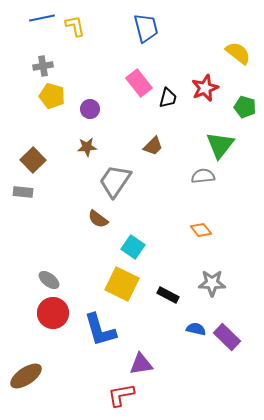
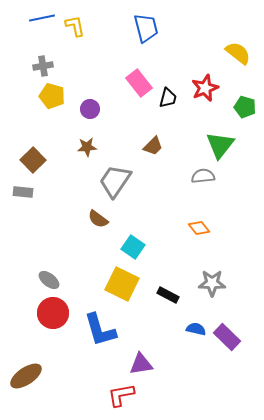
orange diamond: moved 2 px left, 2 px up
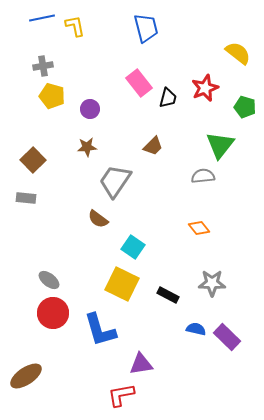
gray rectangle: moved 3 px right, 6 px down
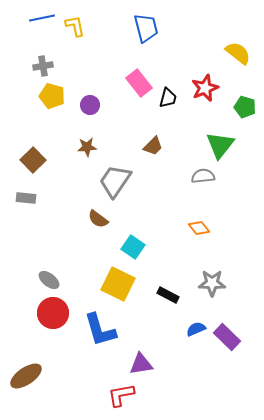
purple circle: moved 4 px up
yellow square: moved 4 px left
blue semicircle: rotated 36 degrees counterclockwise
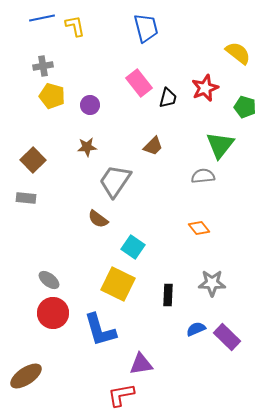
black rectangle: rotated 65 degrees clockwise
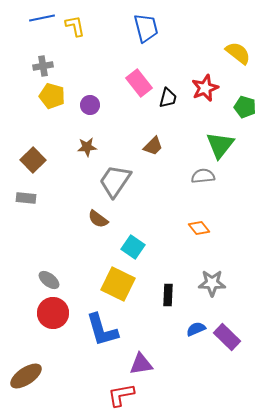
blue L-shape: moved 2 px right
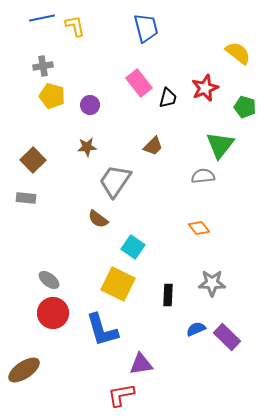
brown ellipse: moved 2 px left, 6 px up
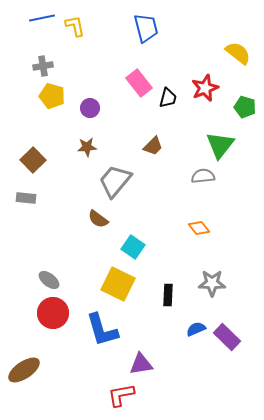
purple circle: moved 3 px down
gray trapezoid: rotated 6 degrees clockwise
